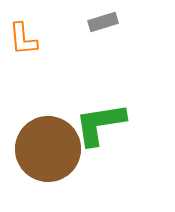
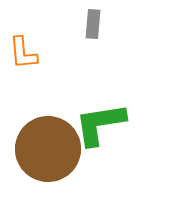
gray rectangle: moved 10 px left, 2 px down; rotated 68 degrees counterclockwise
orange L-shape: moved 14 px down
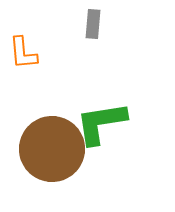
green L-shape: moved 1 px right, 1 px up
brown circle: moved 4 px right
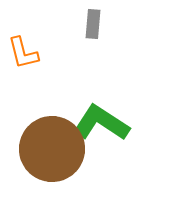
orange L-shape: rotated 9 degrees counterclockwise
green L-shape: rotated 42 degrees clockwise
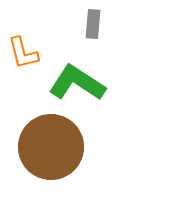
green L-shape: moved 24 px left, 40 px up
brown circle: moved 1 px left, 2 px up
